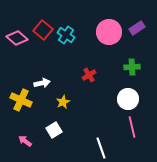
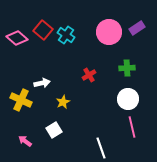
green cross: moved 5 px left, 1 px down
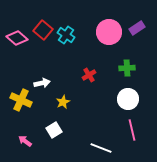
pink line: moved 3 px down
white line: rotated 50 degrees counterclockwise
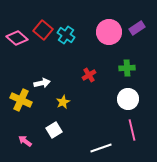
white line: rotated 40 degrees counterclockwise
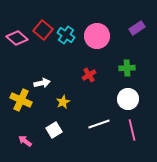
pink circle: moved 12 px left, 4 px down
white line: moved 2 px left, 24 px up
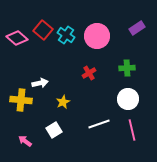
red cross: moved 2 px up
white arrow: moved 2 px left
yellow cross: rotated 20 degrees counterclockwise
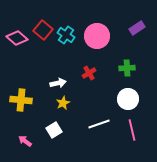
white arrow: moved 18 px right
yellow star: moved 1 px down
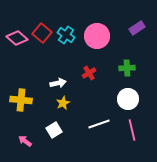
red square: moved 1 px left, 3 px down
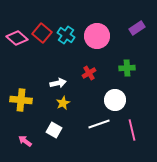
white circle: moved 13 px left, 1 px down
white square: rotated 28 degrees counterclockwise
